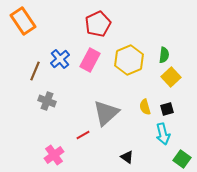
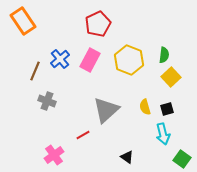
yellow hexagon: rotated 16 degrees counterclockwise
gray triangle: moved 3 px up
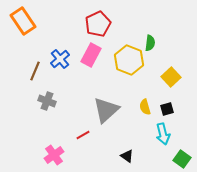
green semicircle: moved 14 px left, 12 px up
pink rectangle: moved 1 px right, 5 px up
black triangle: moved 1 px up
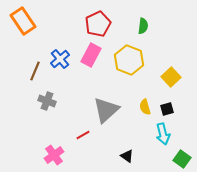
green semicircle: moved 7 px left, 17 px up
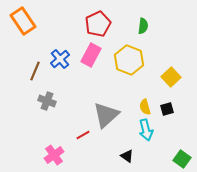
gray triangle: moved 5 px down
cyan arrow: moved 17 px left, 4 px up
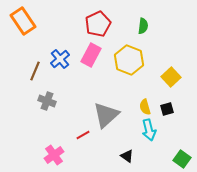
cyan arrow: moved 3 px right
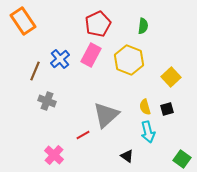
cyan arrow: moved 1 px left, 2 px down
pink cross: rotated 12 degrees counterclockwise
